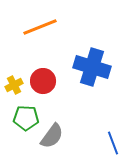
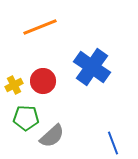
blue cross: rotated 18 degrees clockwise
gray semicircle: rotated 12 degrees clockwise
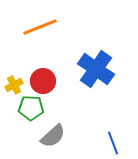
blue cross: moved 4 px right, 2 px down
green pentagon: moved 5 px right, 10 px up
gray semicircle: moved 1 px right
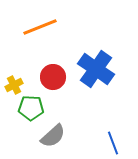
red circle: moved 10 px right, 4 px up
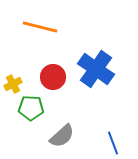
orange line: rotated 36 degrees clockwise
yellow cross: moved 1 px left, 1 px up
gray semicircle: moved 9 px right
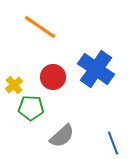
orange line: rotated 20 degrees clockwise
yellow cross: moved 1 px right, 1 px down; rotated 12 degrees counterclockwise
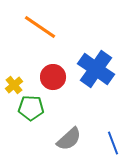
gray semicircle: moved 7 px right, 3 px down
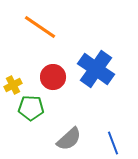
yellow cross: moved 1 px left; rotated 12 degrees clockwise
